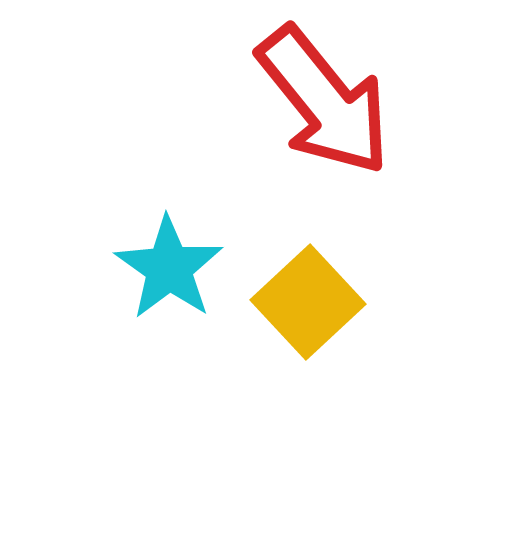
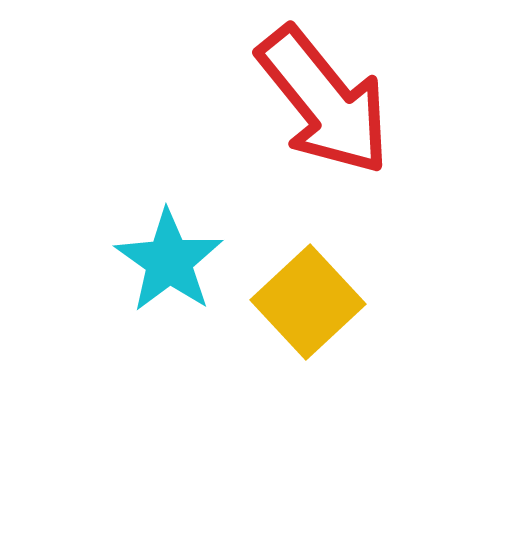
cyan star: moved 7 px up
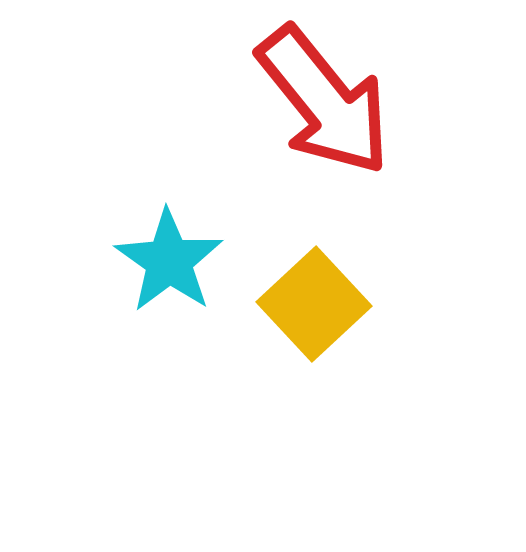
yellow square: moved 6 px right, 2 px down
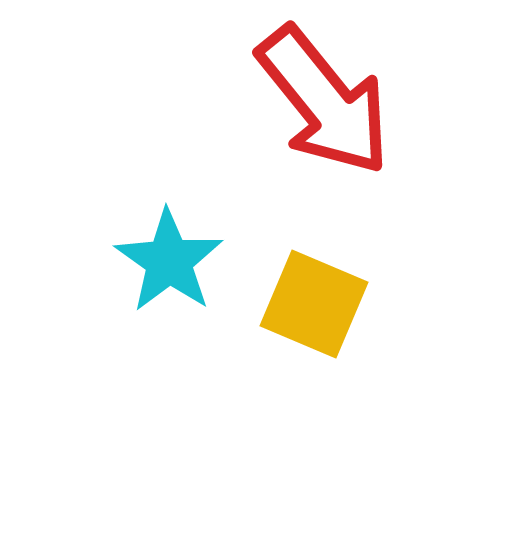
yellow square: rotated 24 degrees counterclockwise
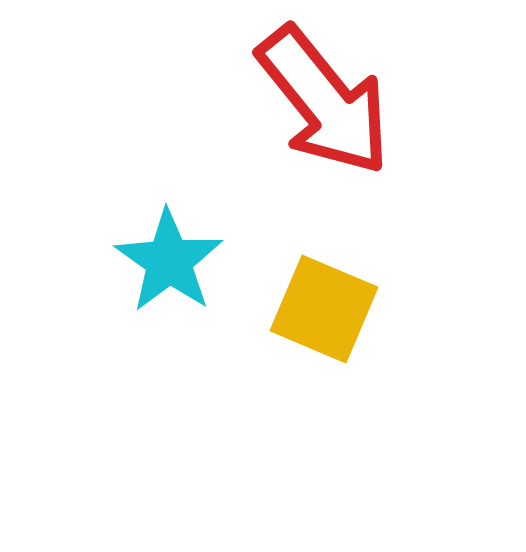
yellow square: moved 10 px right, 5 px down
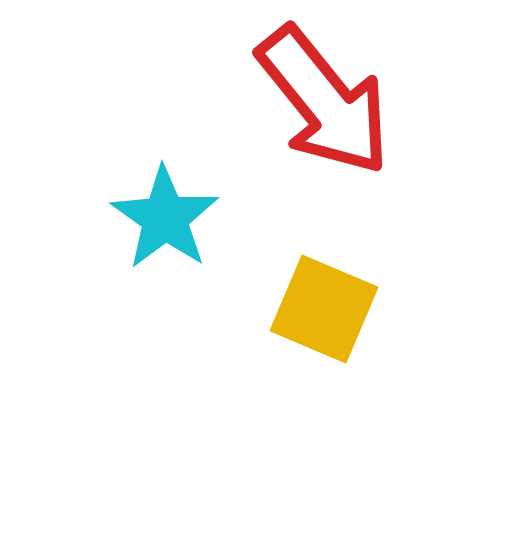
cyan star: moved 4 px left, 43 px up
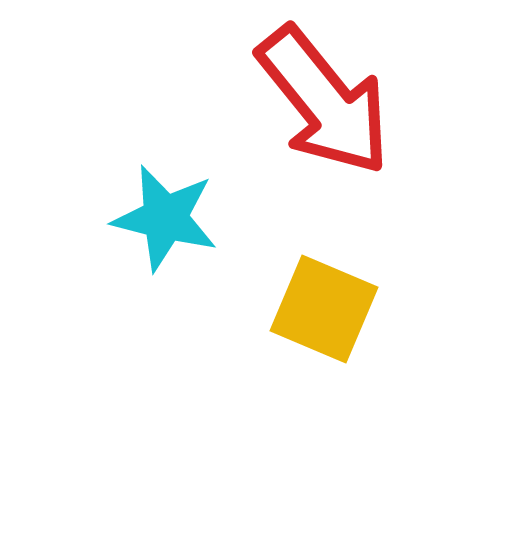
cyan star: rotated 21 degrees counterclockwise
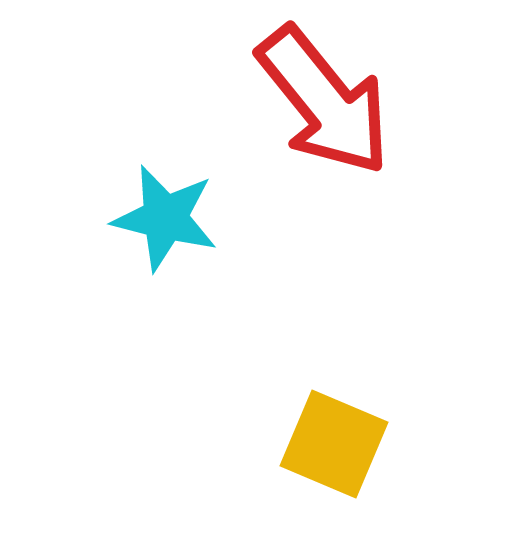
yellow square: moved 10 px right, 135 px down
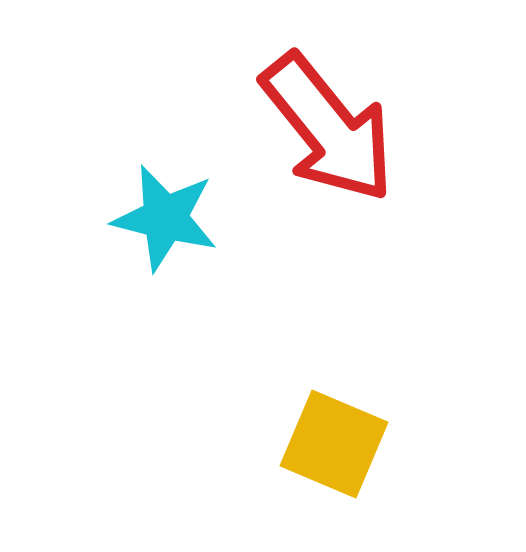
red arrow: moved 4 px right, 27 px down
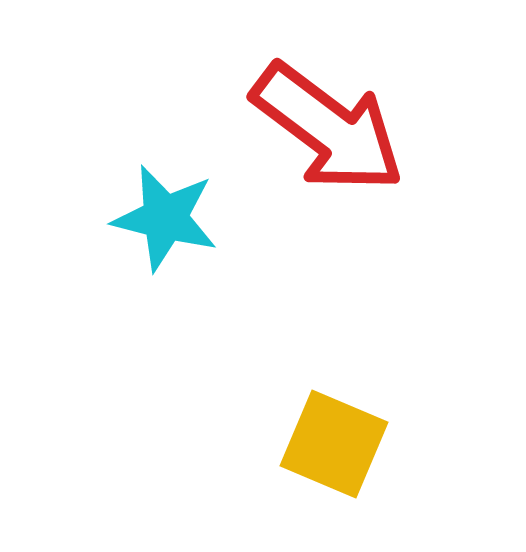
red arrow: rotated 14 degrees counterclockwise
